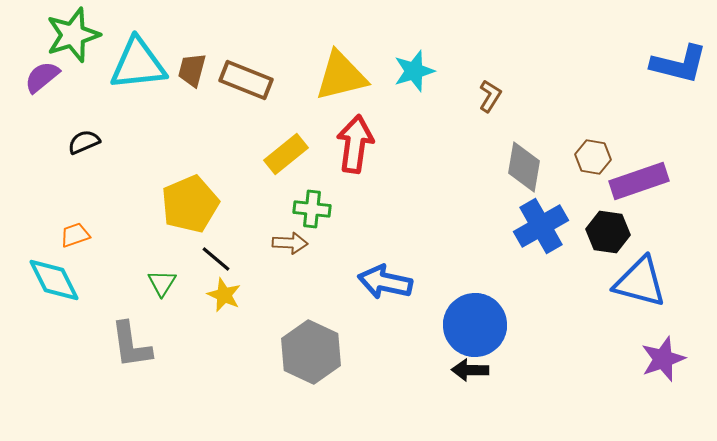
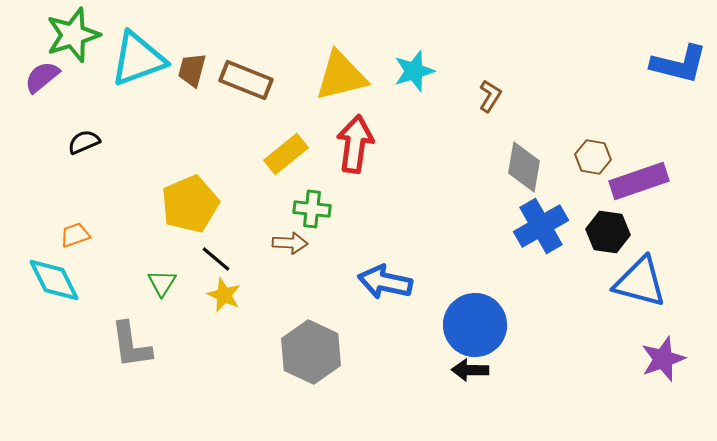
cyan triangle: moved 5 px up; rotated 14 degrees counterclockwise
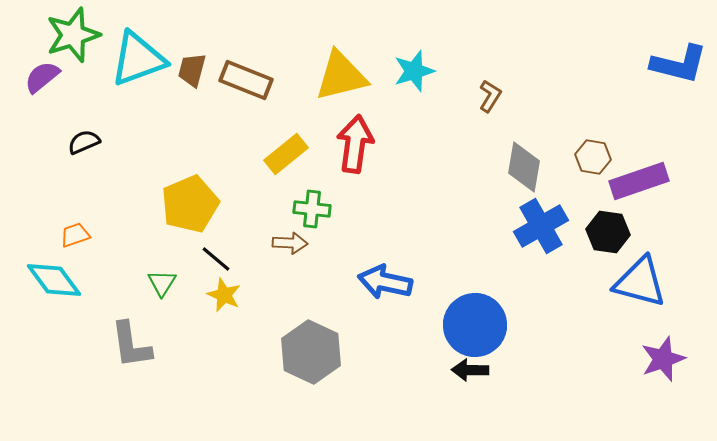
cyan diamond: rotated 10 degrees counterclockwise
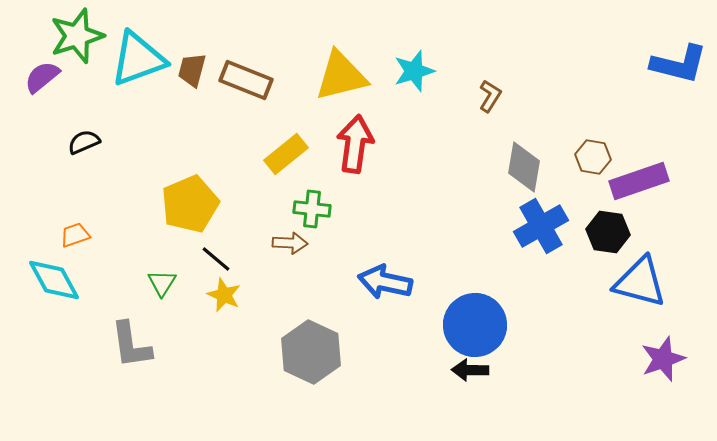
green star: moved 4 px right, 1 px down
cyan diamond: rotated 8 degrees clockwise
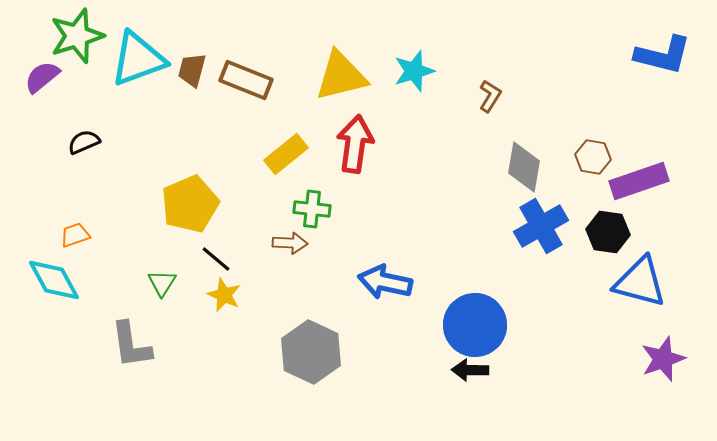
blue L-shape: moved 16 px left, 9 px up
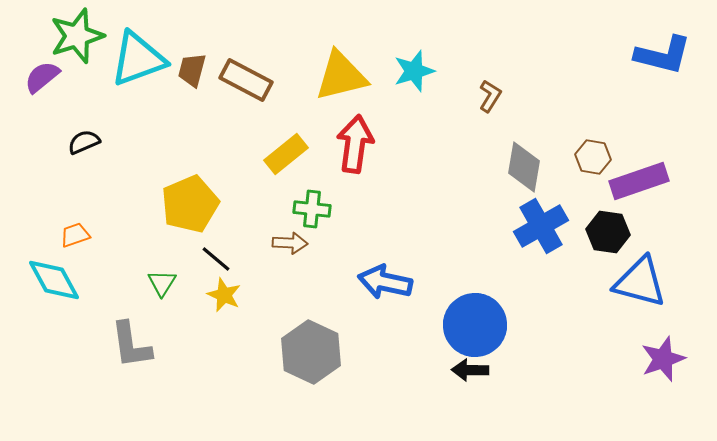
brown rectangle: rotated 6 degrees clockwise
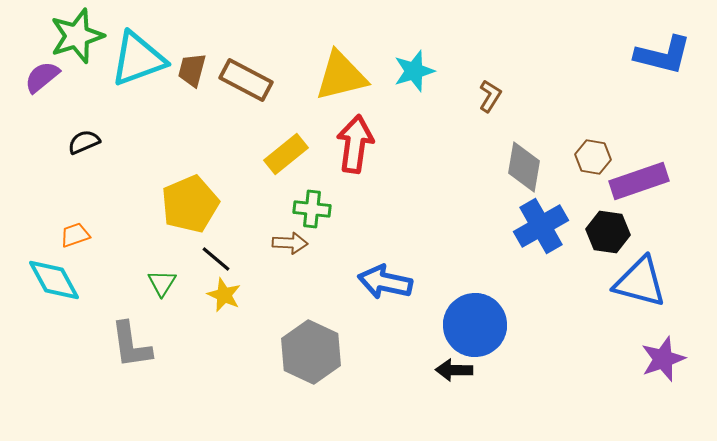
black arrow: moved 16 px left
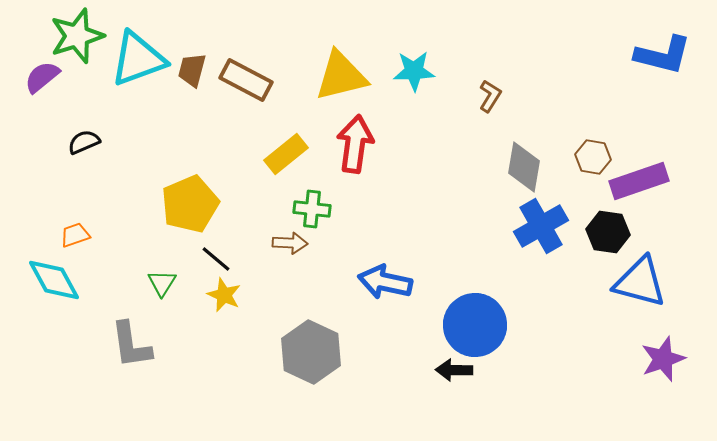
cyan star: rotated 15 degrees clockwise
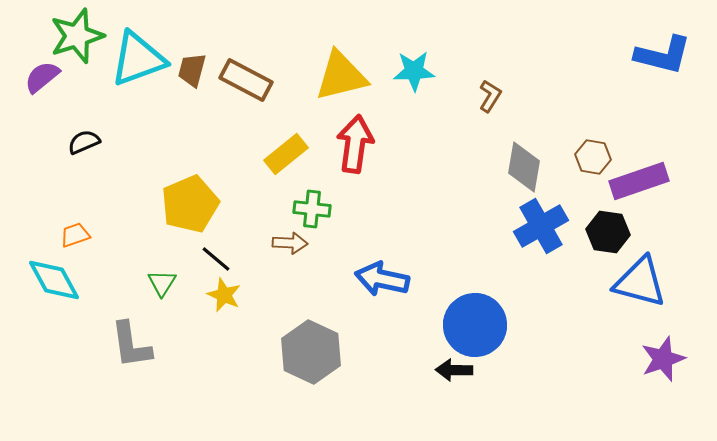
blue arrow: moved 3 px left, 3 px up
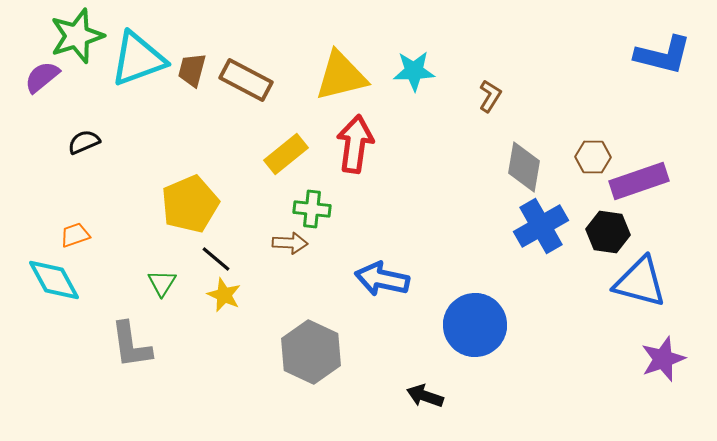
brown hexagon: rotated 8 degrees counterclockwise
black arrow: moved 29 px left, 26 px down; rotated 18 degrees clockwise
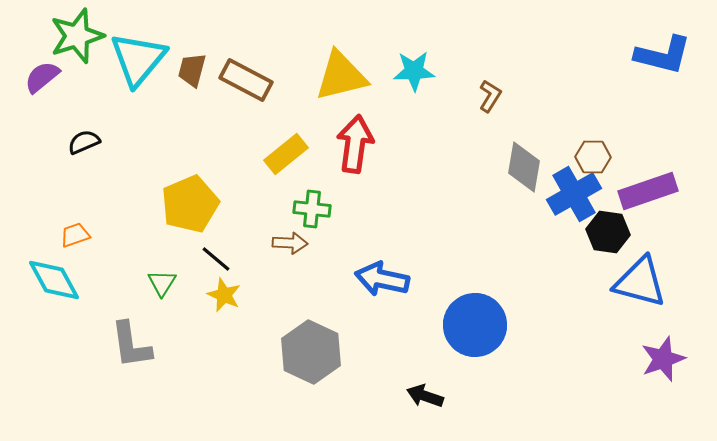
cyan triangle: rotated 30 degrees counterclockwise
purple rectangle: moved 9 px right, 10 px down
blue cross: moved 33 px right, 32 px up
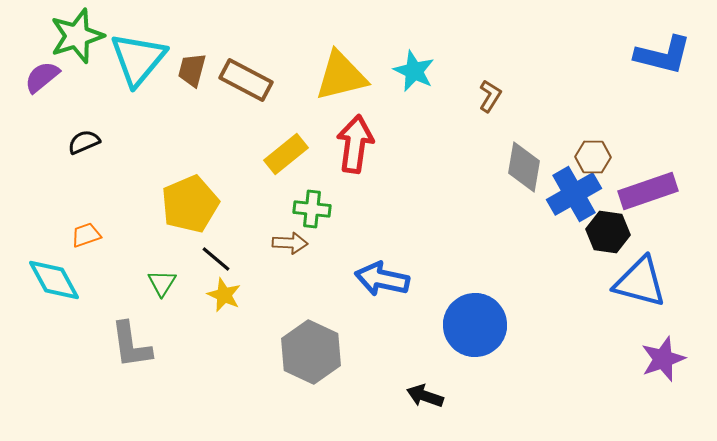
cyan star: rotated 27 degrees clockwise
orange trapezoid: moved 11 px right
